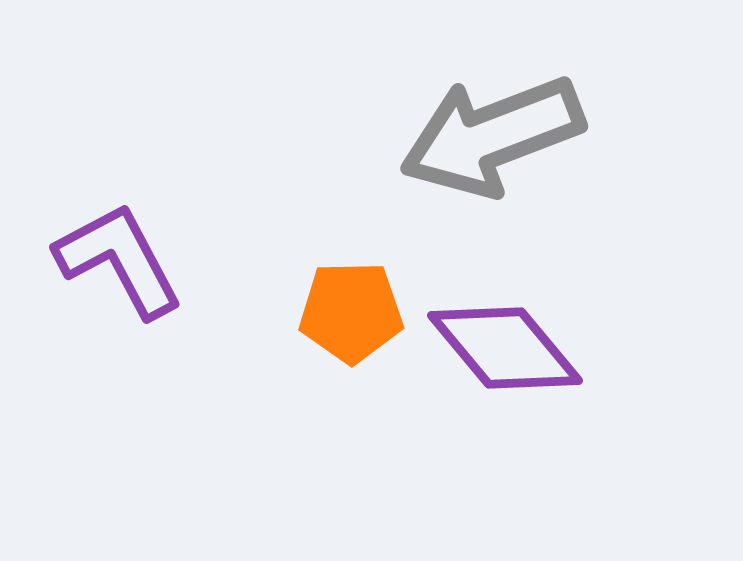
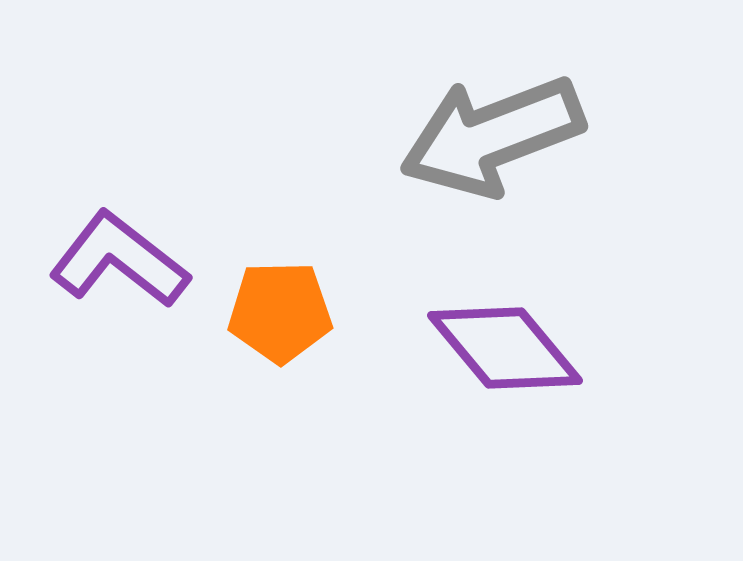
purple L-shape: rotated 24 degrees counterclockwise
orange pentagon: moved 71 px left
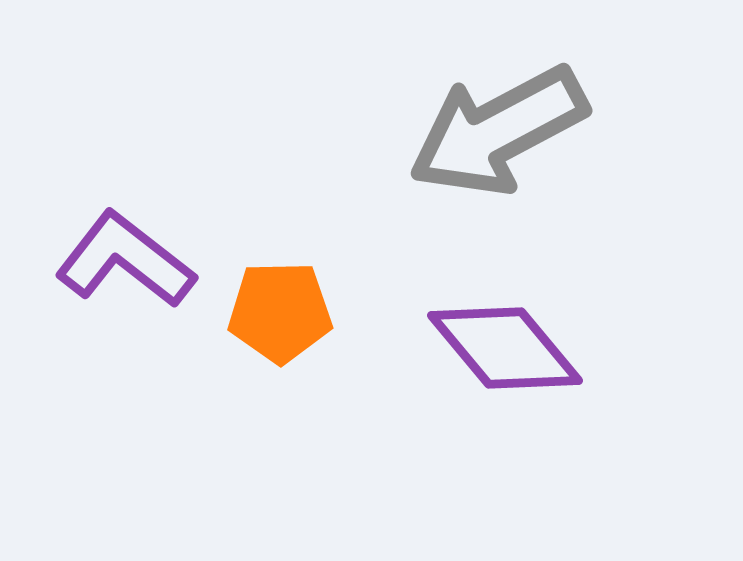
gray arrow: moved 6 px right, 5 px up; rotated 7 degrees counterclockwise
purple L-shape: moved 6 px right
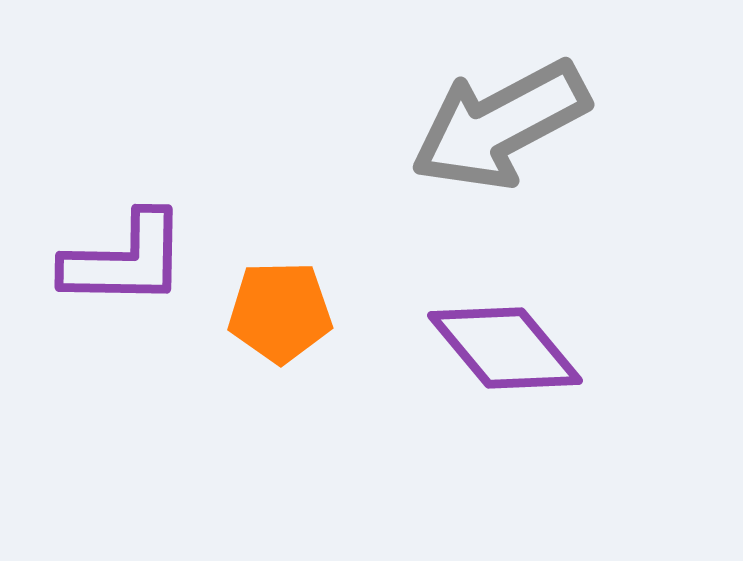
gray arrow: moved 2 px right, 6 px up
purple L-shape: rotated 143 degrees clockwise
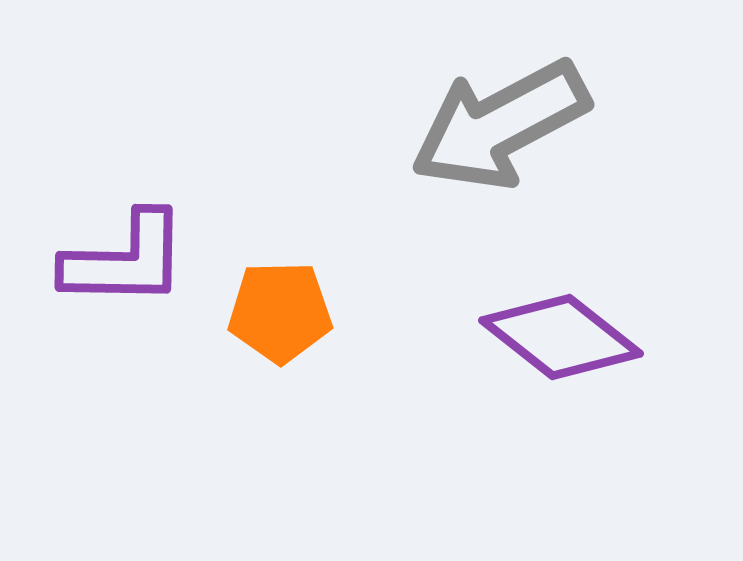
purple diamond: moved 56 px right, 11 px up; rotated 12 degrees counterclockwise
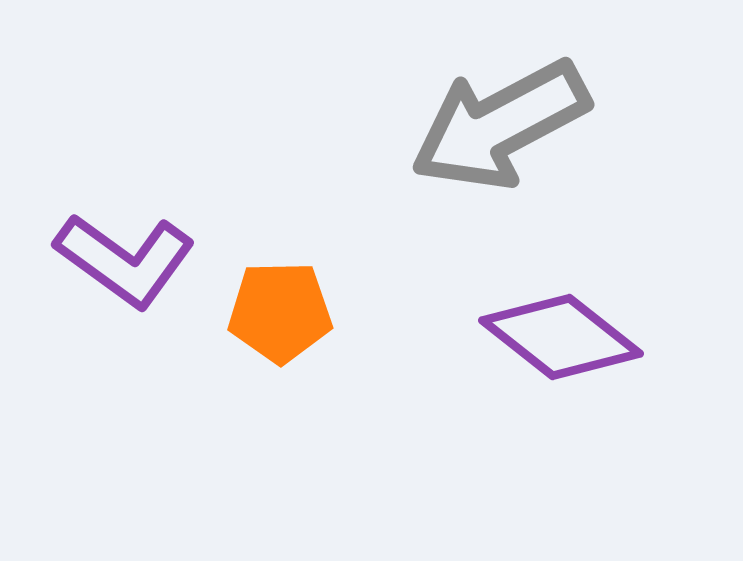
purple L-shape: rotated 35 degrees clockwise
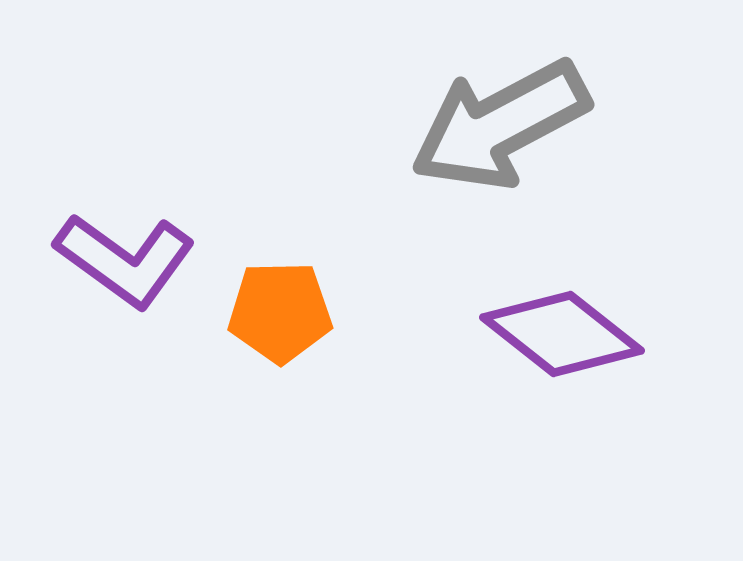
purple diamond: moved 1 px right, 3 px up
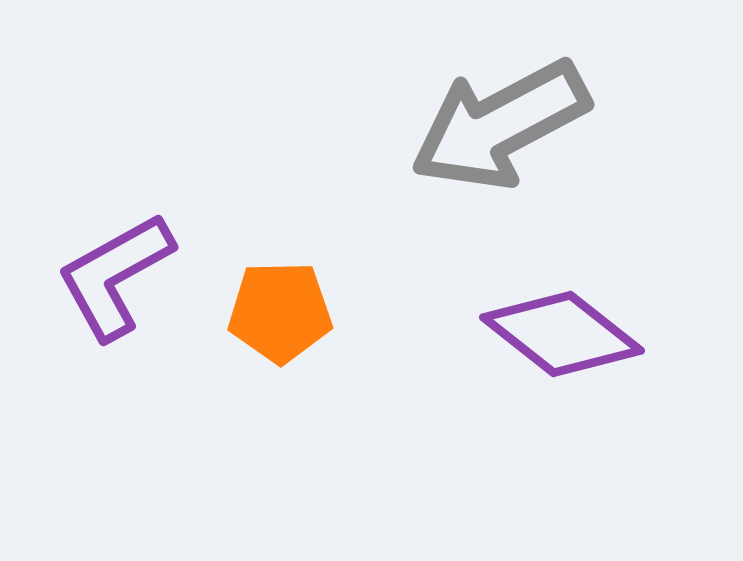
purple L-shape: moved 10 px left, 16 px down; rotated 115 degrees clockwise
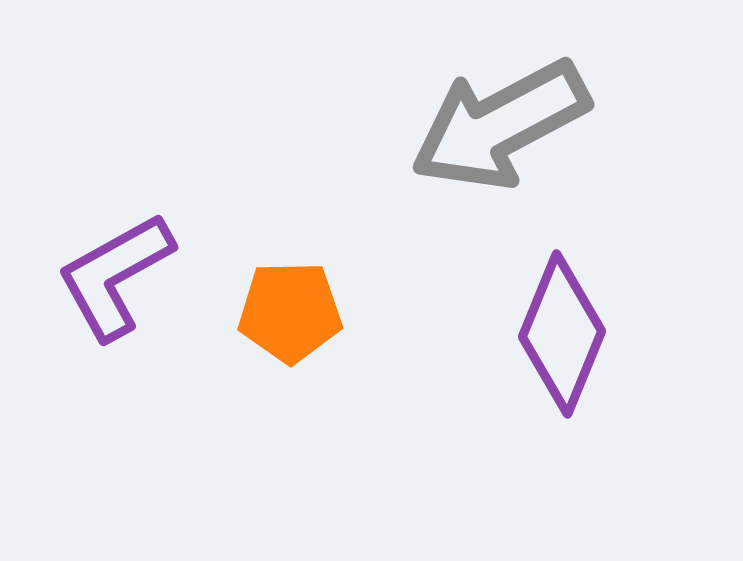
orange pentagon: moved 10 px right
purple diamond: rotated 74 degrees clockwise
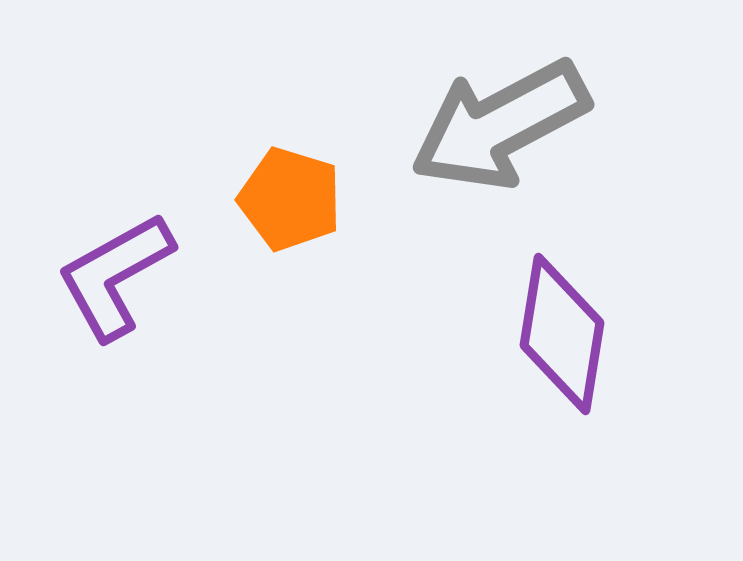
orange pentagon: moved 113 px up; rotated 18 degrees clockwise
purple diamond: rotated 13 degrees counterclockwise
